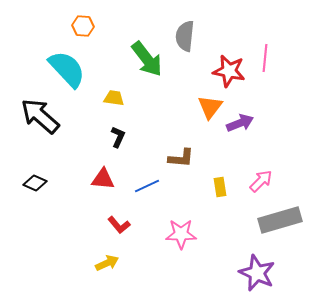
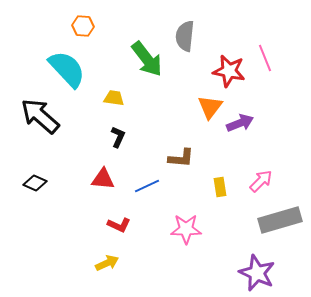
pink line: rotated 28 degrees counterclockwise
red L-shape: rotated 25 degrees counterclockwise
pink star: moved 5 px right, 5 px up
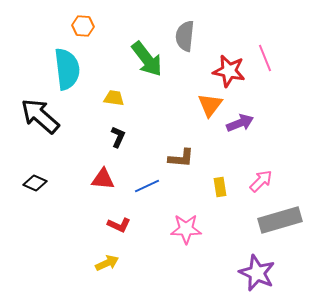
cyan semicircle: rotated 36 degrees clockwise
orange triangle: moved 2 px up
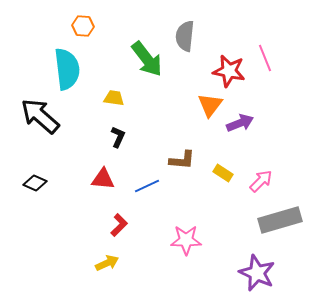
brown L-shape: moved 1 px right, 2 px down
yellow rectangle: moved 3 px right, 14 px up; rotated 48 degrees counterclockwise
red L-shape: rotated 70 degrees counterclockwise
pink star: moved 11 px down
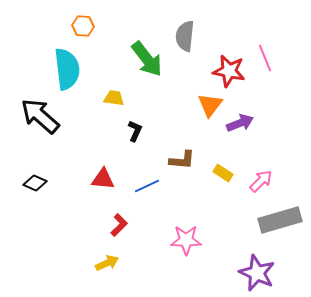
black L-shape: moved 17 px right, 6 px up
